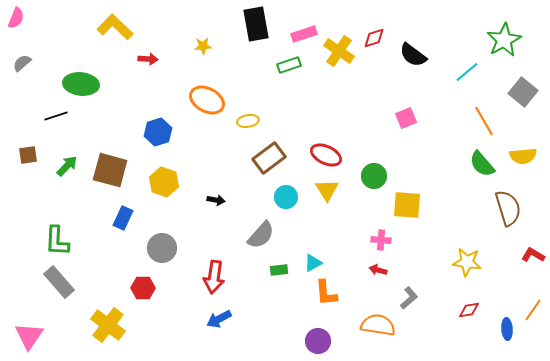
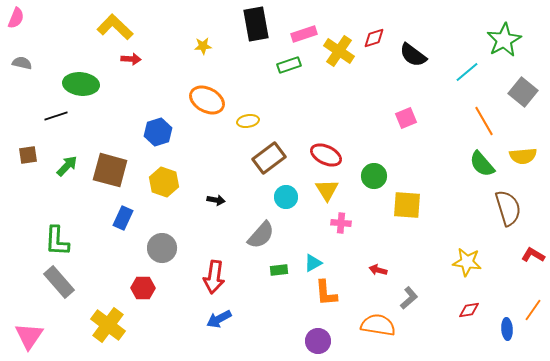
red arrow at (148, 59): moved 17 px left
gray semicircle at (22, 63): rotated 54 degrees clockwise
pink cross at (381, 240): moved 40 px left, 17 px up
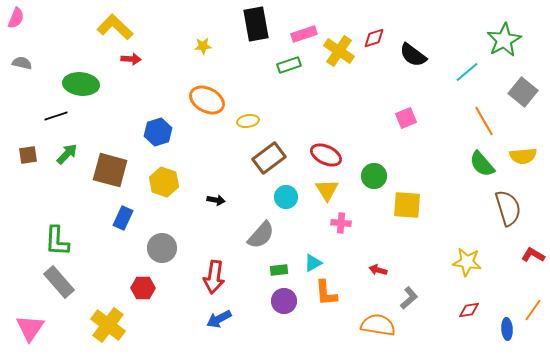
green arrow at (67, 166): moved 12 px up
pink triangle at (29, 336): moved 1 px right, 8 px up
purple circle at (318, 341): moved 34 px left, 40 px up
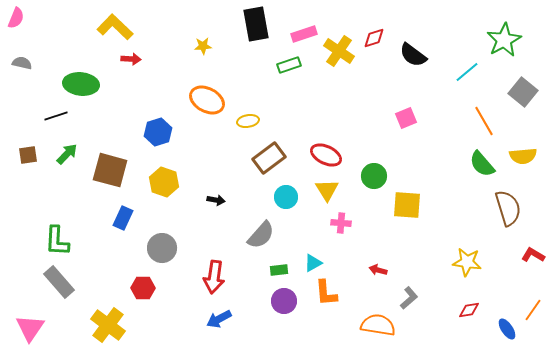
blue ellipse at (507, 329): rotated 30 degrees counterclockwise
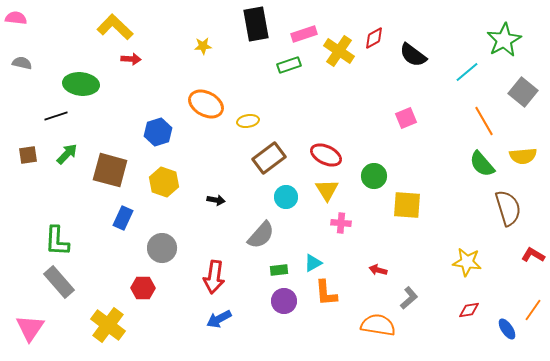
pink semicircle at (16, 18): rotated 105 degrees counterclockwise
red diamond at (374, 38): rotated 10 degrees counterclockwise
orange ellipse at (207, 100): moved 1 px left, 4 px down
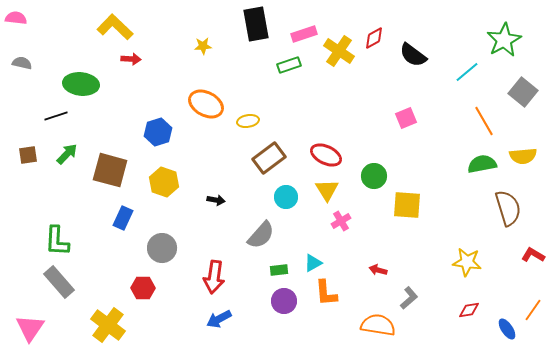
green semicircle at (482, 164): rotated 120 degrees clockwise
pink cross at (341, 223): moved 2 px up; rotated 36 degrees counterclockwise
